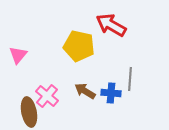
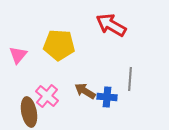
yellow pentagon: moved 20 px left, 1 px up; rotated 8 degrees counterclockwise
blue cross: moved 4 px left, 4 px down
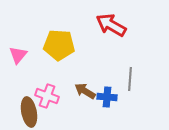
pink cross: rotated 20 degrees counterclockwise
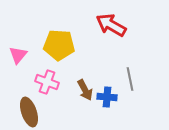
gray line: rotated 15 degrees counterclockwise
brown arrow: moved 1 px up; rotated 150 degrees counterclockwise
pink cross: moved 14 px up
brown ellipse: rotated 8 degrees counterclockwise
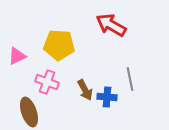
pink triangle: moved 1 px left, 1 px down; rotated 24 degrees clockwise
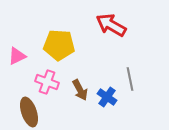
brown arrow: moved 5 px left
blue cross: rotated 30 degrees clockwise
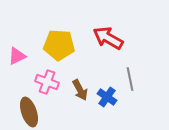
red arrow: moved 3 px left, 13 px down
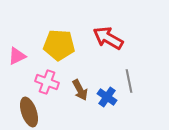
gray line: moved 1 px left, 2 px down
